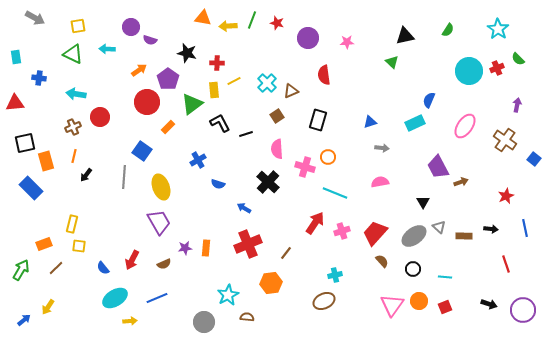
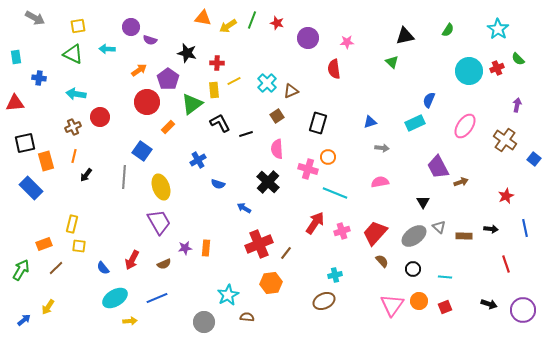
yellow arrow at (228, 26): rotated 30 degrees counterclockwise
red semicircle at (324, 75): moved 10 px right, 6 px up
black rectangle at (318, 120): moved 3 px down
pink cross at (305, 167): moved 3 px right, 2 px down
red cross at (248, 244): moved 11 px right
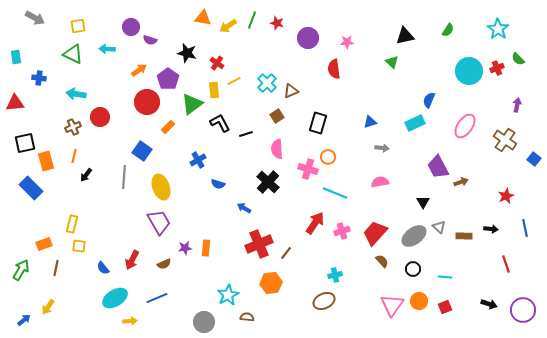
red cross at (217, 63): rotated 32 degrees clockwise
brown line at (56, 268): rotated 35 degrees counterclockwise
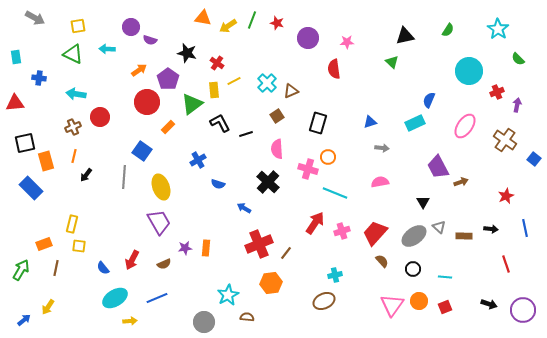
red cross at (497, 68): moved 24 px down
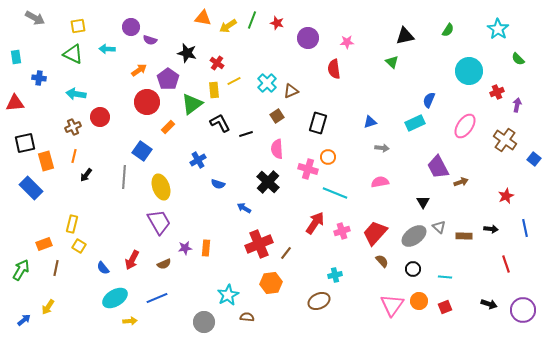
yellow square at (79, 246): rotated 24 degrees clockwise
brown ellipse at (324, 301): moved 5 px left
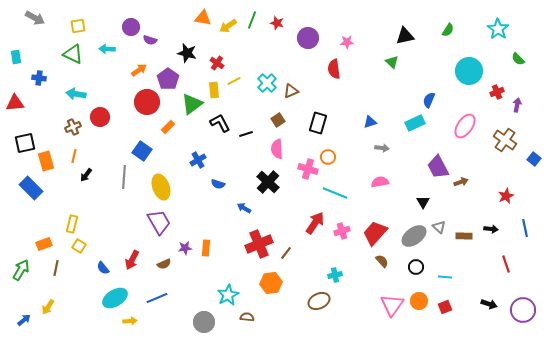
brown square at (277, 116): moved 1 px right, 4 px down
black circle at (413, 269): moved 3 px right, 2 px up
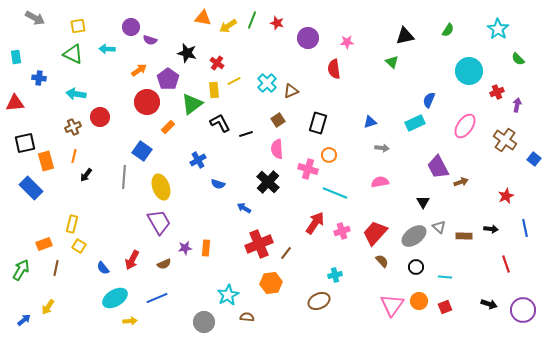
orange circle at (328, 157): moved 1 px right, 2 px up
